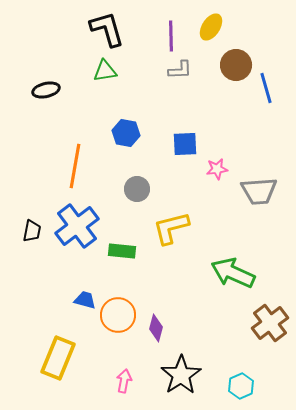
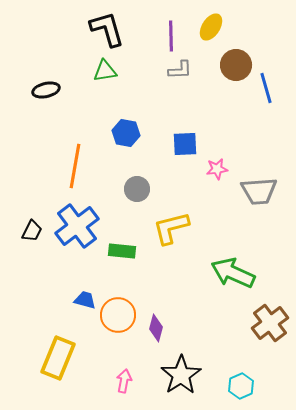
black trapezoid: rotated 15 degrees clockwise
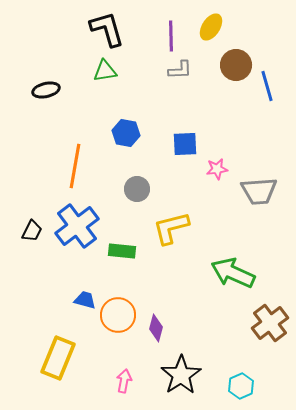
blue line: moved 1 px right, 2 px up
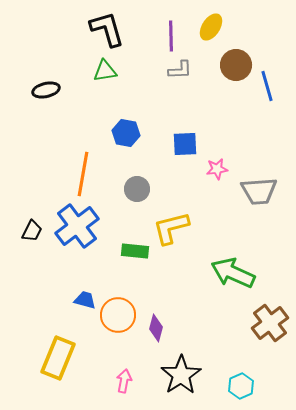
orange line: moved 8 px right, 8 px down
green rectangle: moved 13 px right
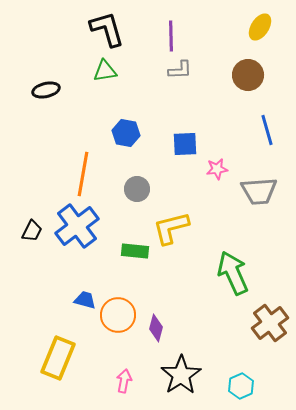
yellow ellipse: moved 49 px right
brown circle: moved 12 px right, 10 px down
blue line: moved 44 px down
green arrow: rotated 42 degrees clockwise
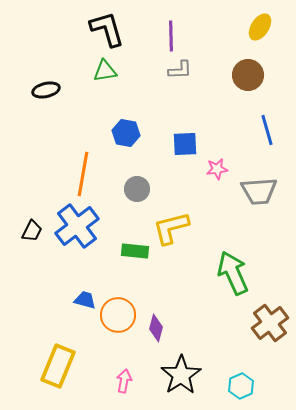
yellow rectangle: moved 8 px down
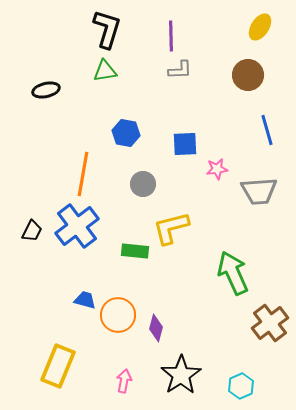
black L-shape: rotated 33 degrees clockwise
gray circle: moved 6 px right, 5 px up
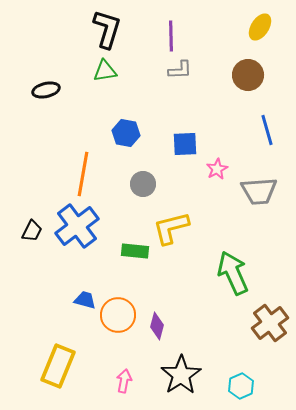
pink star: rotated 20 degrees counterclockwise
purple diamond: moved 1 px right, 2 px up
